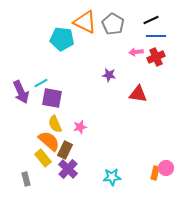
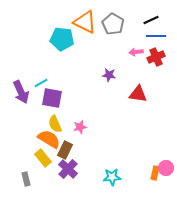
orange semicircle: moved 2 px up; rotated 10 degrees counterclockwise
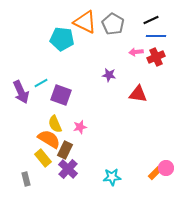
purple square: moved 9 px right, 3 px up; rotated 10 degrees clockwise
orange rectangle: rotated 32 degrees clockwise
